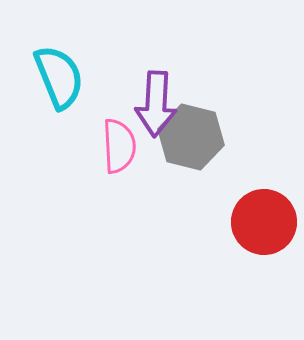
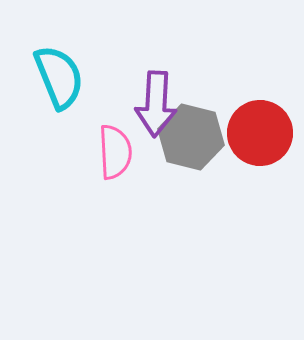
pink semicircle: moved 4 px left, 6 px down
red circle: moved 4 px left, 89 px up
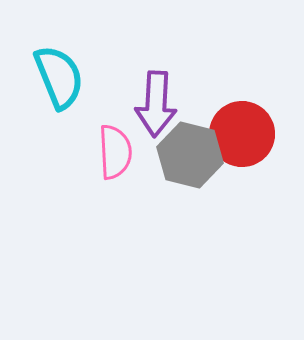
red circle: moved 18 px left, 1 px down
gray hexagon: moved 1 px left, 18 px down
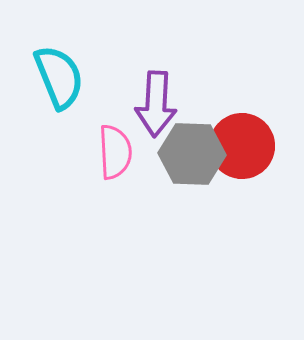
red circle: moved 12 px down
gray hexagon: moved 2 px right, 1 px up; rotated 12 degrees counterclockwise
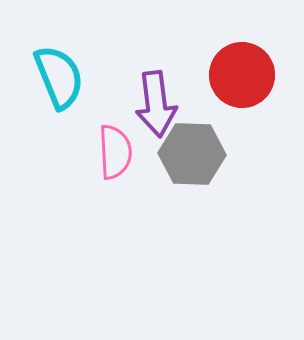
purple arrow: rotated 10 degrees counterclockwise
red circle: moved 71 px up
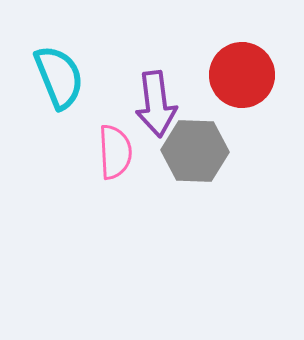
gray hexagon: moved 3 px right, 3 px up
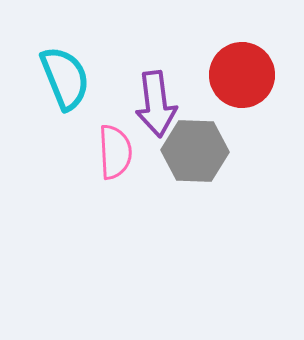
cyan semicircle: moved 6 px right, 1 px down
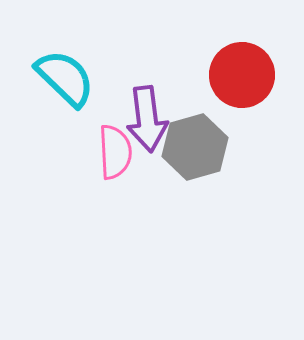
cyan semicircle: rotated 24 degrees counterclockwise
purple arrow: moved 9 px left, 15 px down
gray hexagon: moved 4 px up; rotated 18 degrees counterclockwise
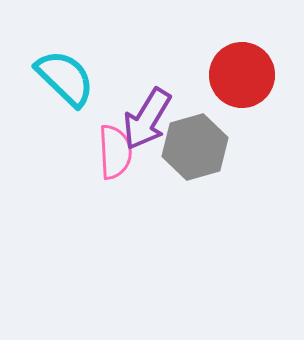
purple arrow: rotated 38 degrees clockwise
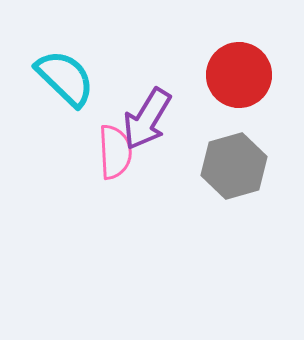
red circle: moved 3 px left
gray hexagon: moved 39 px right, 19 px down
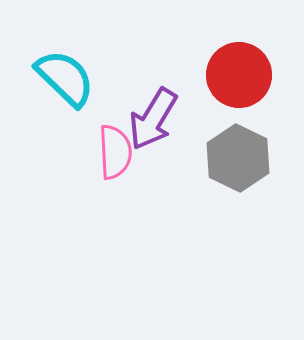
purple arrow: moved 6 px right
gray hexagon: moved 4 px right, 8 px up; rotated 18 degrees counterclockwise
